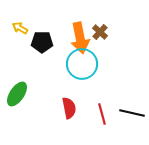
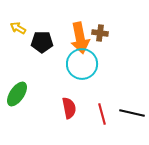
yellow arrow: moved 2 px left
brown cross: moved 1 px down; rotated 35 degrees counterclockwise
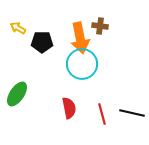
brown cross: moved 7 px up
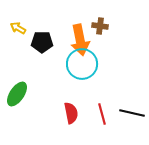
orange arrow: moved 2 px down
red semicircle: moved 2 px right, 5 px down
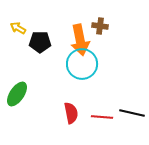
black pentagon: moved 2 px left
red line: moved 3 px down; rotated 70 degrees counterclockwise
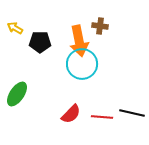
yellow arrow: moved 3 px left
orange arrow: moved 1 px left, 1 px down
red semicircle: moved 1 px down; rotated 55 degrees clockwise
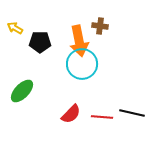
green ellipse: moved 5 px right, 3 px up; rotated 10 degrees clockwise
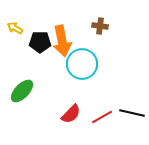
orange arrow: moved 17 px left
red line: rotated 35 degrees counterclockwise
